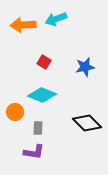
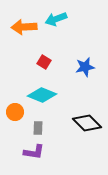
orange arrow: moved 1 px right, 2 px down
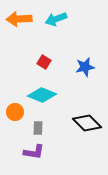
orange arrow: moved 5 px left, 8 px up
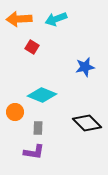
red square: moved 12 px left, 15 px up
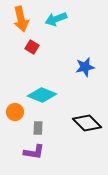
orange arrow: moved 2 px right; rotated 100 degrees counterclockwise
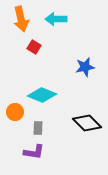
cyan arrow: rotated 20 degrees clockwise
red square: moved 2 px right
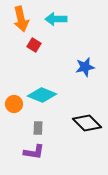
red square: moved 2 px up
orange circle: moved 1 px left, 8 px up
